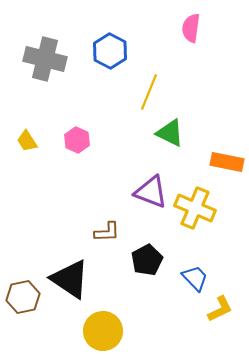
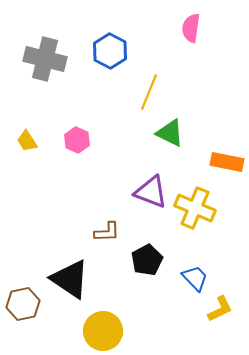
brown hexagon: moved 7 px down
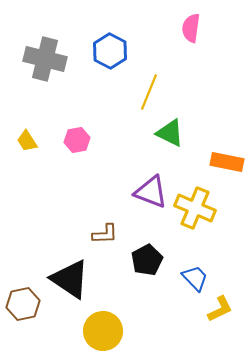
pink hexagon: rotated 25 degrees clockwise
brown L-shape: moved 2 px left, 2 px down
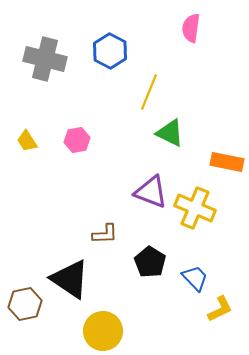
black pentagon: moved 3 px right, 2 px down; rotated 12 degrees counterclockwise
brown hexagon: moved 2 px right
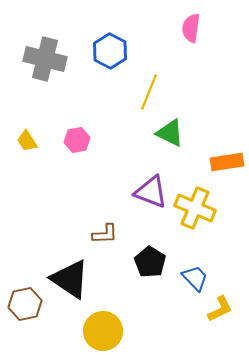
orange rectangle: rotated 20 degrees counterclockwise
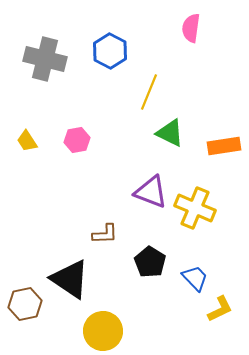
orange rectangle: moved 3 px left, 16 px up
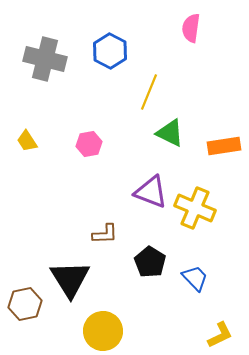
pink hexagon: moved 12 px right, 4 px down
black triangle: rotated 24 degrees clockwise
yellow L-shape: moved 26 px down
